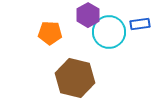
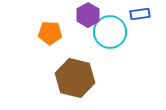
blue rectangle: moved 10 px up
cyan circle: moved 1 px right
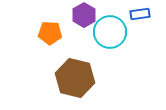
purple hexagon: moved 4 px left
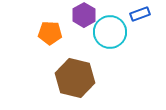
blue rectangle: rotated 12 degrees counterclockwise
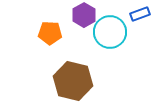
brown hexagon: moved 2 px left, 3 px down
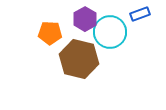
purple hexagon: moved 1 px right, 4 px down
brown hexagon: moved 6 px right, 22 px up
